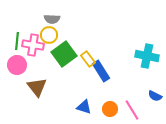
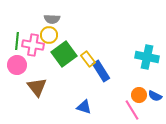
cyan cross: moved 1 px down
orange circle: moved 29 px right, 14 px up
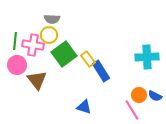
green line: moved 2 px left
cyan cross: rotated 15 degrees counterclockwise
brown triangle: moved 7 px up
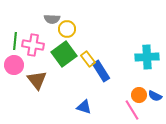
yellow circle: moved 18 px right, 6 px up
pink circle: moved 3 px left
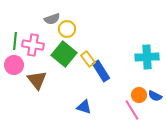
gray semicircle: rotated 21 degrees counterclockwise
green square: rotated 15 degrees counterclockwise
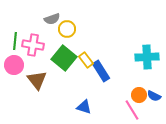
green square: moved 4 px down
yellow rectangle: moved 2 px left, 1 px down
blue semicircle: moved 1 px left
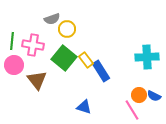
green line: moved 3 px left
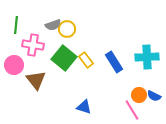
gray semicircle: moved 1 px right, 6 px down
green line: moved 4 px right, 16 px up
blue rectangle: moved 13 px right, 9 px up
brown triangle: moved 1 px left
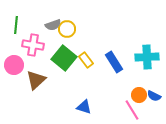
brown triangle: rotated 25 degrees clockwise
